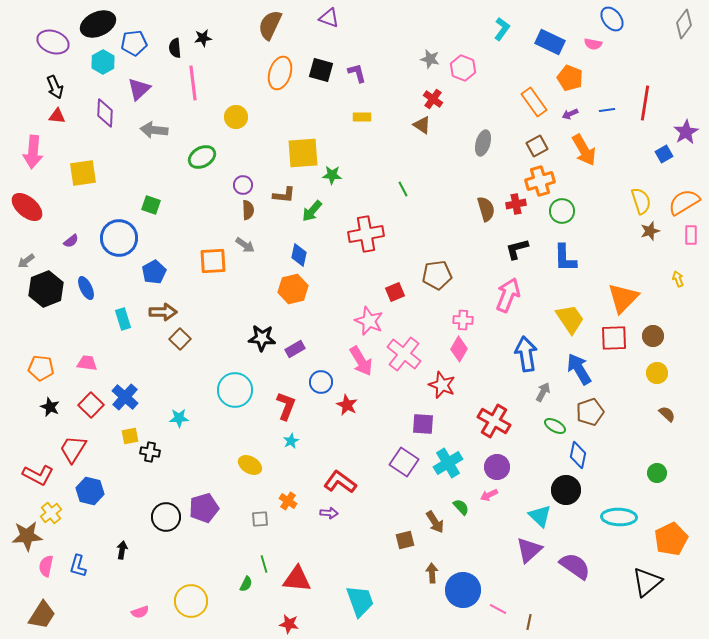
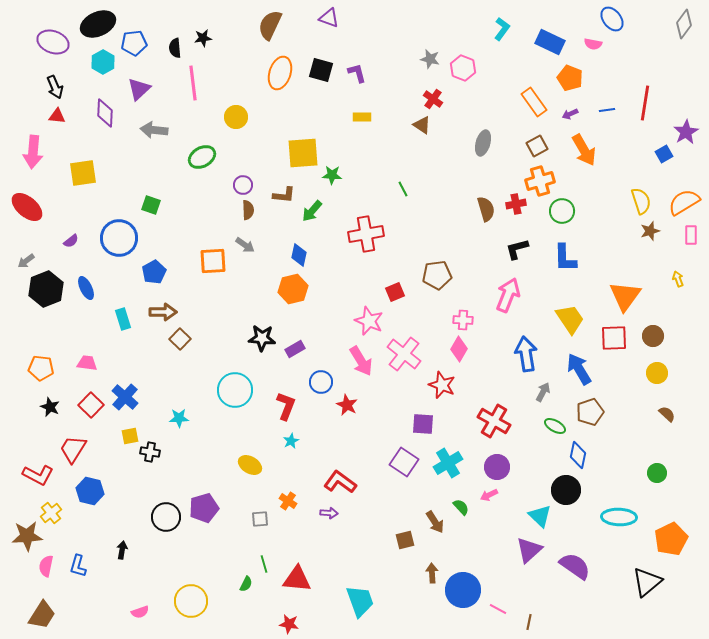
orange triangle at (623, 298): moved 2 px right, 2 px up; rotated 8 degrees counterclockwise
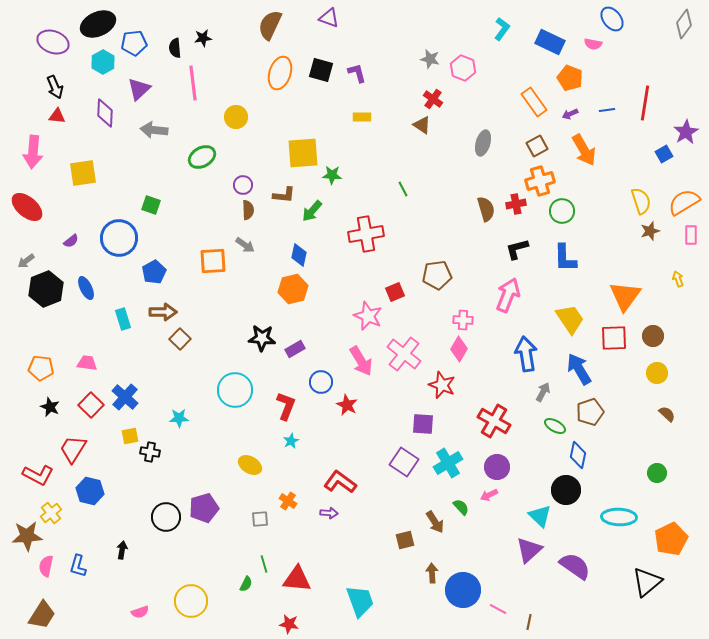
pink star at (369, 321): moved 1 px left, 5 px up
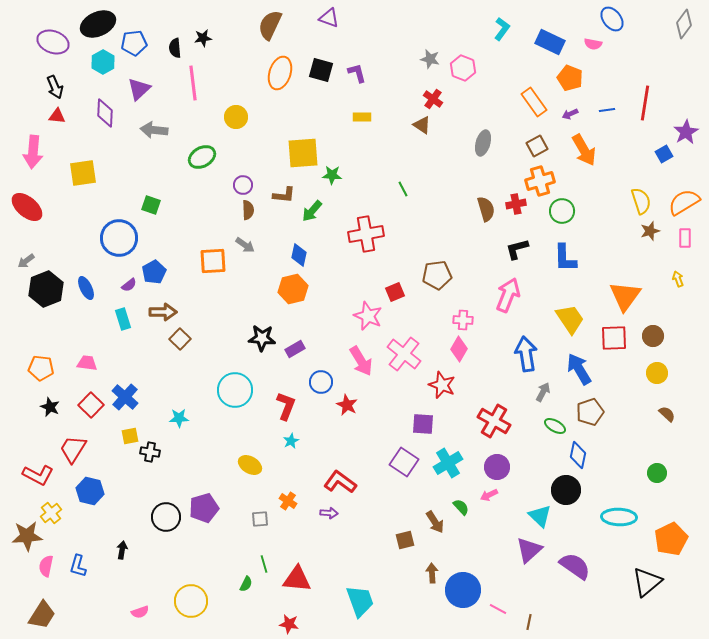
pink rectangle at (691, 235): moved 6 px left, 3 px down
purple semicircle at (71, 241): moved 58 px right, 44 px down
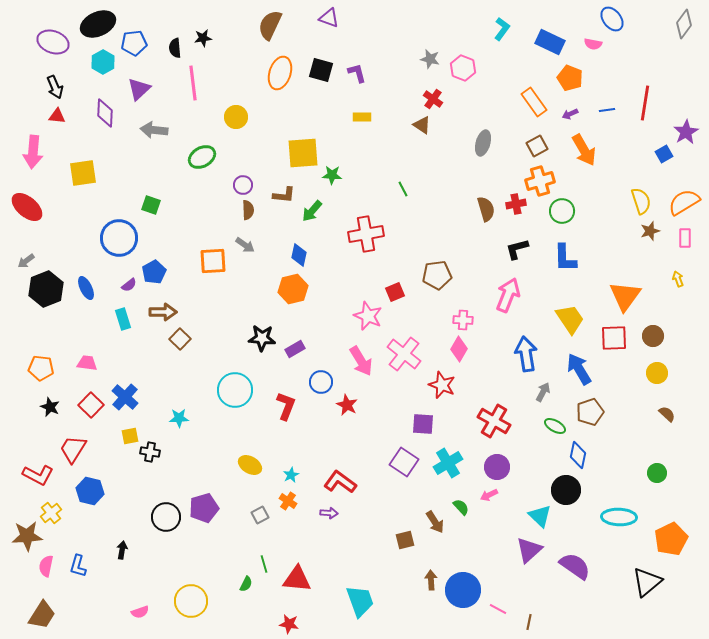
cyan star at (291, 441): moved 34 px down
gray square at (260, 519): moved 4 px up; rotated 24 degrees counterclockwise
brown arrow at (432, 573): moved 1 px left, 7 px down
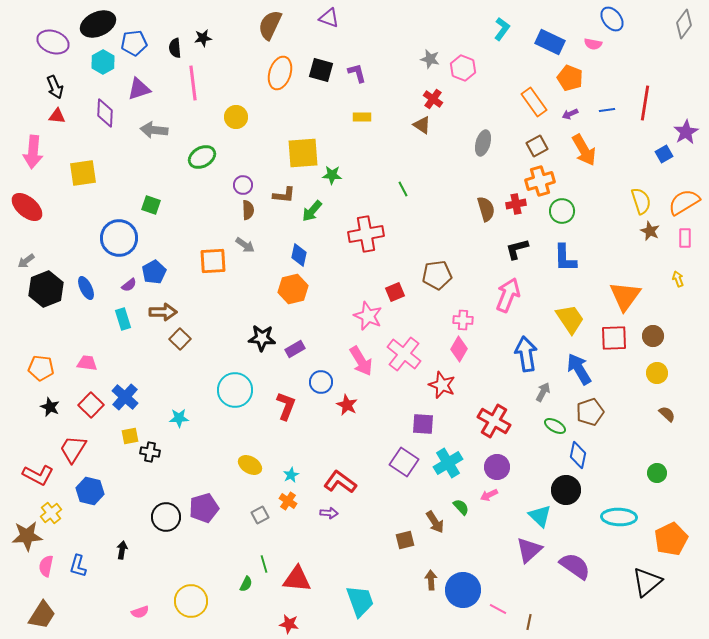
purple triangle at (139, 89): rotated 25 degrees clockwise
brown star at (650, 231): rotated 30 degrees counterclockwise
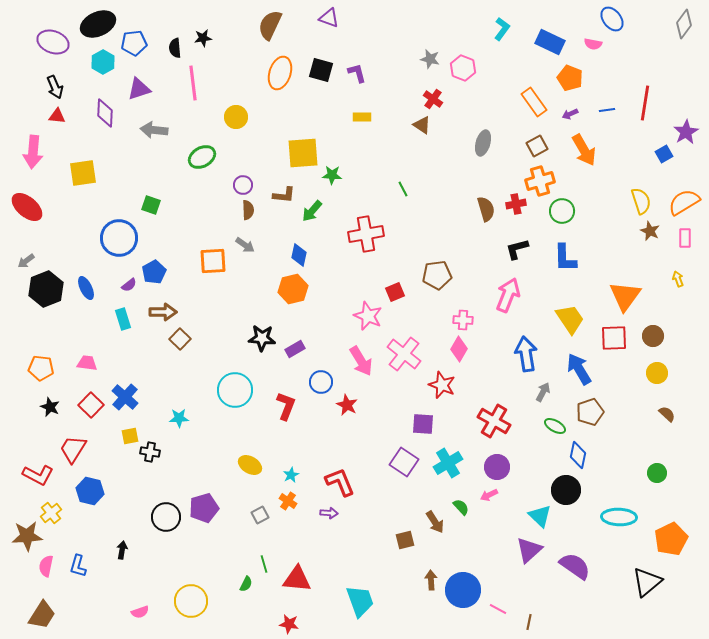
red L-shape at (340, 482): rotated 32 degrees clockwise
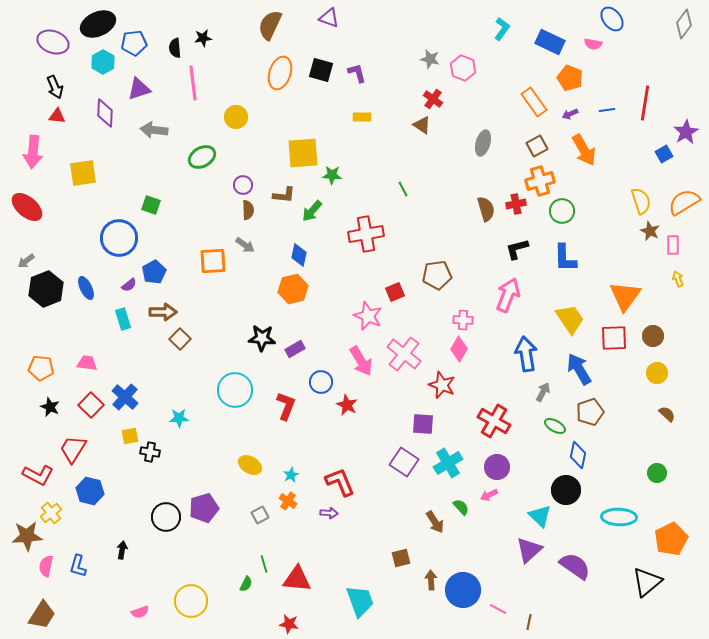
pink rectangle at (685, 238): moved 12 px left, 7 px down
brown square at (405, 540): moved 4 px left, 18 px down
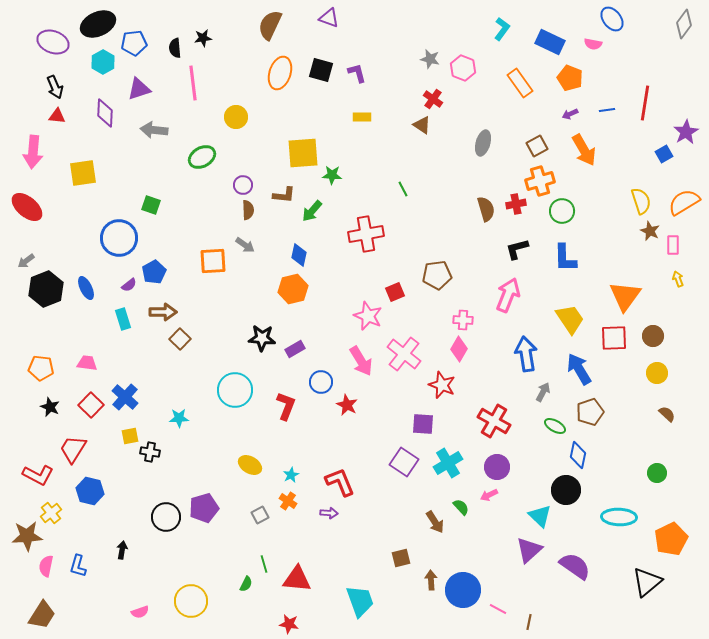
orange rectangle at (534, 102): moved 14 px left, 19 px up
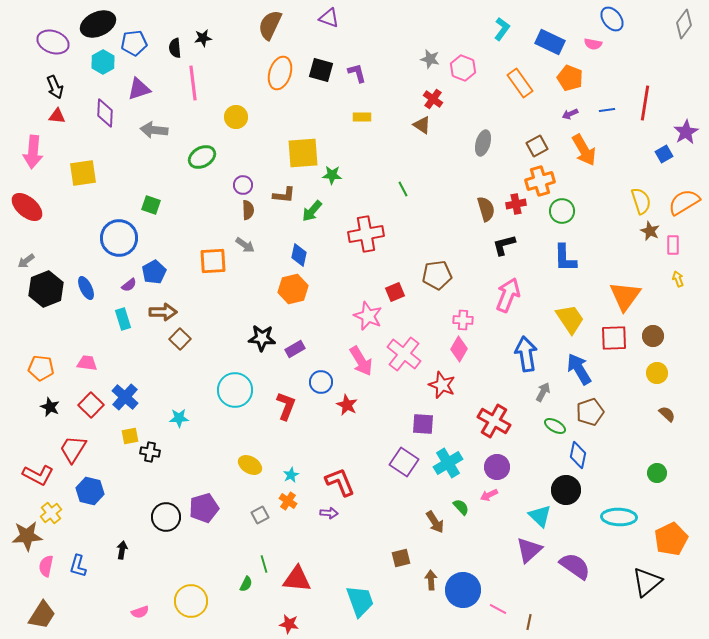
black L-shape at (517, 249): moved 13 px left, 4 px up
